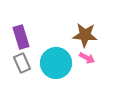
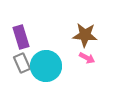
cyan circle: moved 10 px left, 3 px down
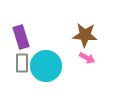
gray rectangle: rotated 24 degrees clockwise
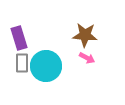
purple rectangle: moved 2 px left, 1 px down
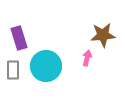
brown star: moved 18 px right; rotated 10 degrees counterclockwise
pink arrow: rotated 105 degrees counterclockwise
gray rectangle: moved 9 px left, 7 px down
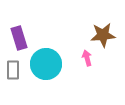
pink arrow: rotated 28 degrees counterclockwise
cyan circle: moved 2 px up
